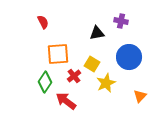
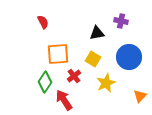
yellow square: moved 1 px right, 5 px up
red arrow: moved 2 px left, 1 px up; rotated 20 degrees clockwise
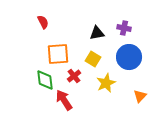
purple cross: moved 3 px right, 7 px down
green diamond: moved 2 px up; rotated 40 degrees counterclockwise
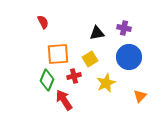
yellow square: moved 3 px left; rotated 28 degrees clockwise
red cross: rotated 24 degrees clockwise
green diamond: moved 2 px right; rotated 30 degrees clockwise
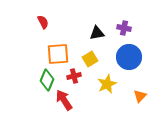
yellow star: moved 1 px right, 1 px down
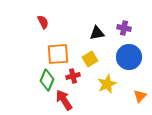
red cross: moved 1 px left
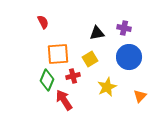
yellow star: moved 3 px down
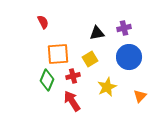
purple cross: rotated 24 degrees counterclockwise
red arrow: moved 8 px right, 1 px down
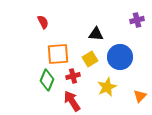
purple cross: moved 13 px right, 8 px up
black triangle: moved 1 px left, 1 px down; rotated 14 degrees clockwise
blue circle: moved 9 px left
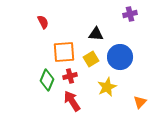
purple cross: moved 7 px left, 6 px up
orange square: moved 6 px right, 2 px up
yellow square: moved 1 px right
red cross: moved 3 px left
orange triangle: moved 6 px down
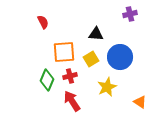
orange triangle: rotated 40 degrees counterclockwise
